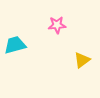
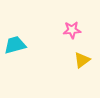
pink star: moved 15 px right, 5 px down
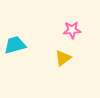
yellow triangle: moved 19 px left, 2 px up
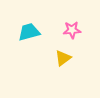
cyan trapezoid: moved 14 px right, 13 px up
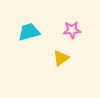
yellow triangle: moved 2 px left
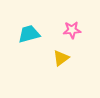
cyan trapezoid: moved 2 px down
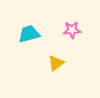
yellow triangle: moved 5 px left, 5 px down
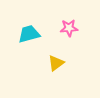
pink star: moved 3 px left, 2 px up
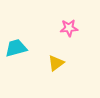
cyan trapezoid: moved 13 px left, 14 px down
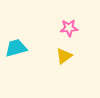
yellow triangle: moved 8 px right, 7 px up
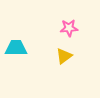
cyan trapezoid: rotated 15 degrees clockwise
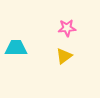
pink star: moved 2 px left
